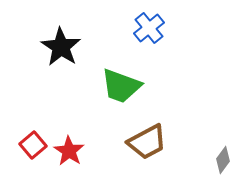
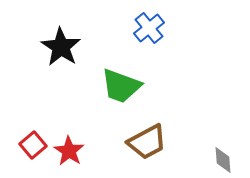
gray diamond: rotated 40 degrees counterclockwise
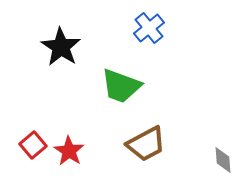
brown trapezoid: moved 1 px left, 2 px down
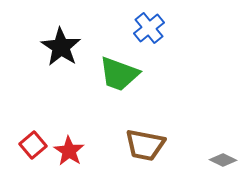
green trapezoid: moved 2 px left, 12 px up
brown trapezoid: moved 1 px left, 1 px down; rotated 39 degrees clockwise
gray diamond: rotated 60 degrees counterclockwise
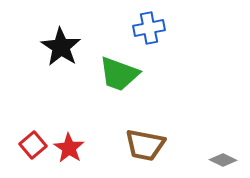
blue cross: rotated 28 degrees clockwise
red star: moved 3 px up
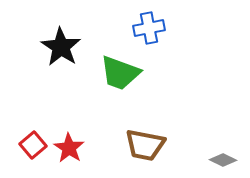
green trapezoid: moved 1 px right, 1 px up
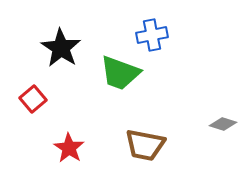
blue cross: moved 3 px right, 7 px down
black star: moved 1 px down
red square: moved 46 px up
gray diamond: moved 36 px up; rotated 8 degrees counterclockwise
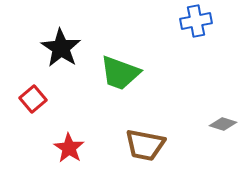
blue cross: moved 44 px right, 14 px up
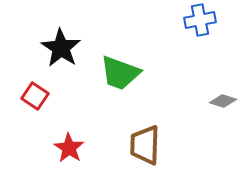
blue cross: moved 4 px right, 1 px up
red square: moved 2 px right, 3 px up; rotated 16 degrees counterclockwise
gray diamond: moved 23 px up
brown trapezoid: rotated 81 degrees clockwise
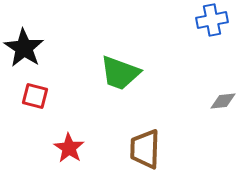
blue cross: moved 12 px right
black star: moved 37 px left
red square: rotated 20 degrees counterclockwise
gray diamond: rotated 24 degrees counterclockwise
brown trapezoid: moved 4 px down
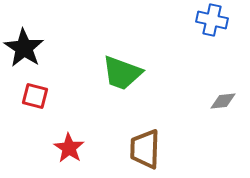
blue cross: rotated 24 degrees clockwise
green trapezoid: moved 2 px right
